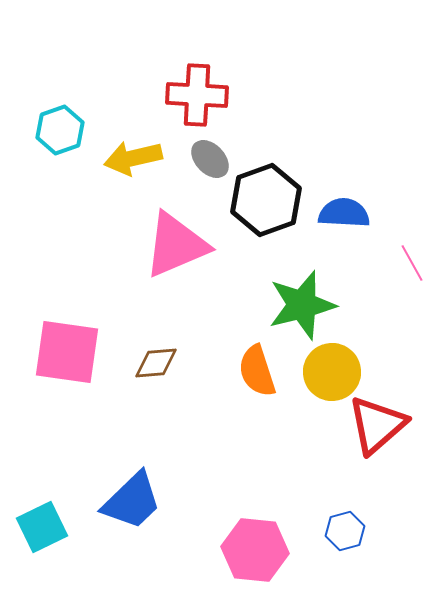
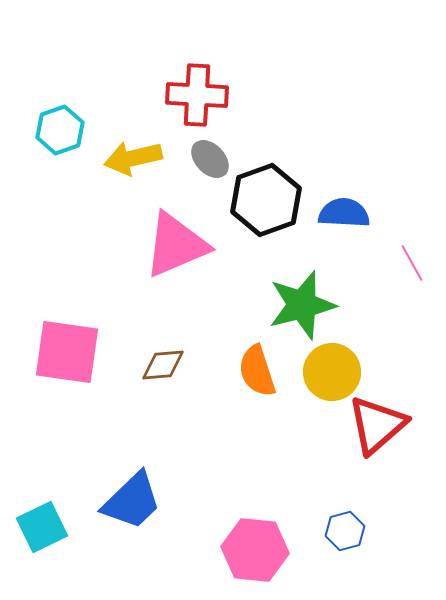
brown diamond: moved 7 px right, 2 px down
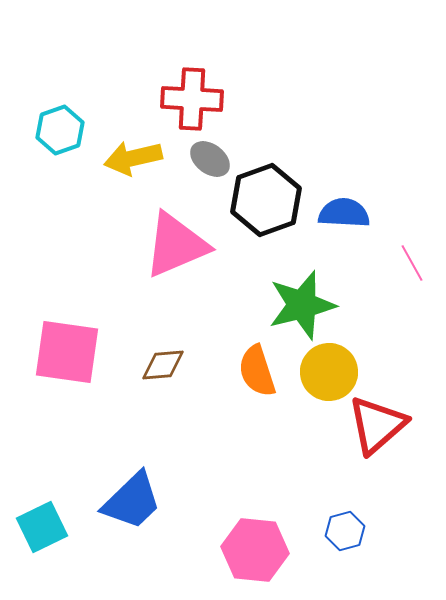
red cross: moved 5 px left, 4 px down
gray ellipse: rotated 9 degrees counterclockwise
yellow circle: moved 3 px left
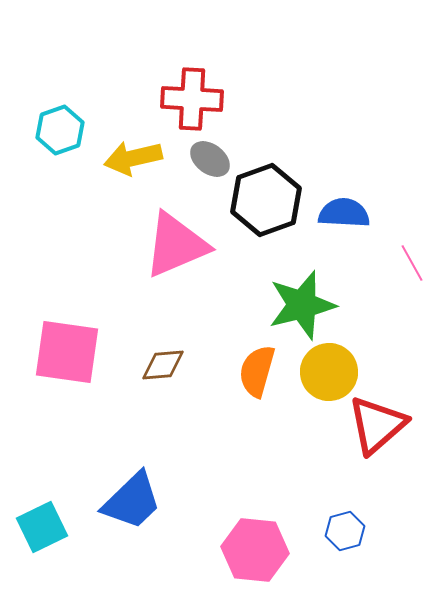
orange semicircle: rotated 34 degrees clockwise
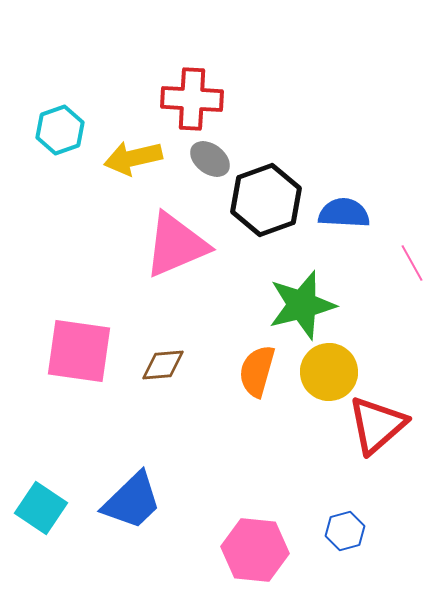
pink square: moved 12 px right, 1 px up
cyan square: moved 1 px left, 19 px up; rotated 30 degrees counterclockwise
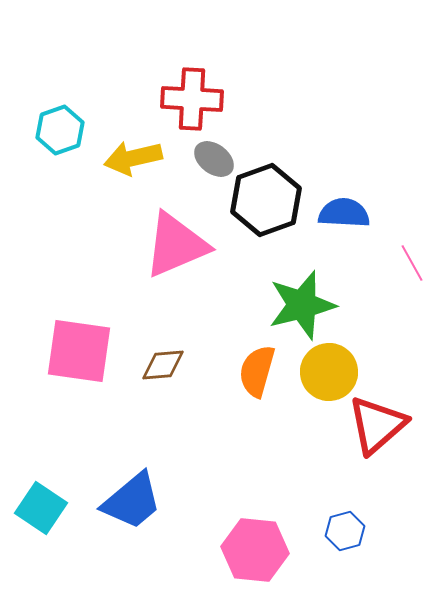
gray ellipse: moved 4 px right
blue trapezoid: rotated 4 degrees clockwise
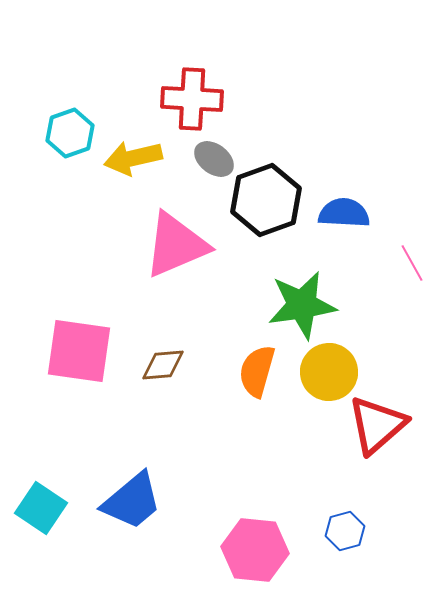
cyan hexagon: moved 10 px right, 3 px down
green star: rotated 6 degrees clockwise
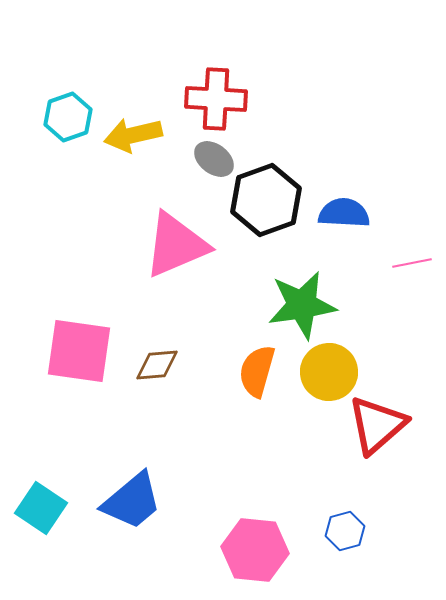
red cross: moved 24 px right
cyan hexagon: moved 2 px left, 16 px up
yellow arrow: moved 23 px up
pink line: rotated 72 degrees counterclockwise
brown diamond: moved 6 px left
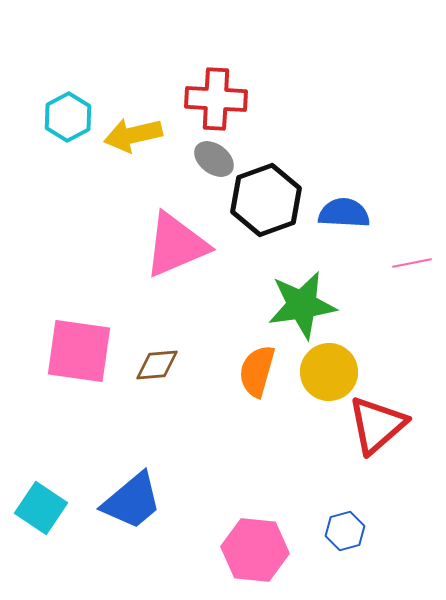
cyan hexagon: rotated 9 degrees counterclockwise
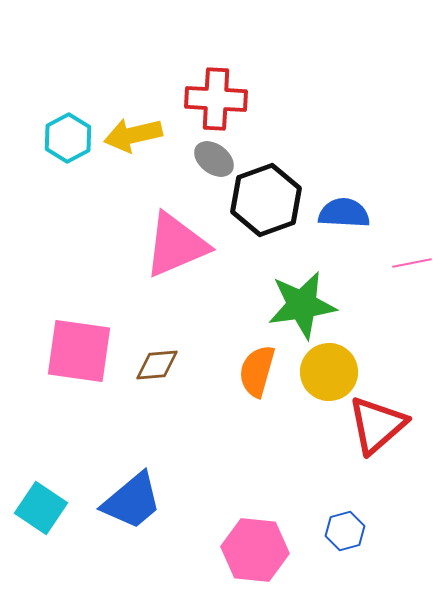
cyan hexagon: moved 21 px down
